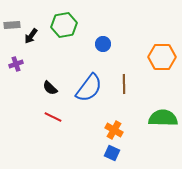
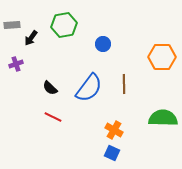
black arrow: moved 2 px down
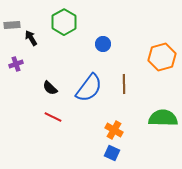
green hexagon: moved 3 px up; rotated 20 degrees counterclockwise
black arrow: rotated 112 degrees clockwise
orange hexagon: rotated 16 degrees counterclockwise
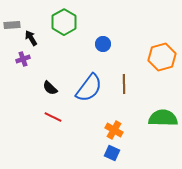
purple cross: moved 7 px right, 5 px up
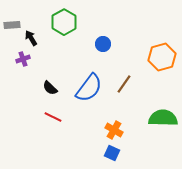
brown line: rotated 36 degrees clockwise
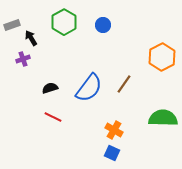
gray rectangle: rotated 14 degrees counterclockwise
blue circle: moved 19 px up
orange hexagon: rotated 12 degrees counterclockwise
black semicircle: rotated 119 degrees clockwise
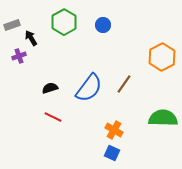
purple cross: moved 4 px left, 3 px up
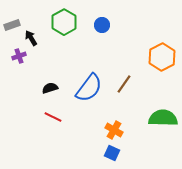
blue circle: moved 1 px left
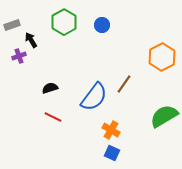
black arrow: moved 2 px down
blue semicircle: moved 5 px right, 9 px down
green semicircle: moved 1 px right, 2 px up; rotated 32 degrees counterclockwise
orange cross: moved 3 px left
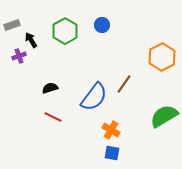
green hexagon: moved 1 px right, 9 px down
blue square: rotated 14 degrees counterclockwise
